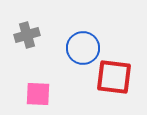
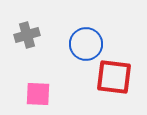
blue circle: moved 3 px right, 4 px up
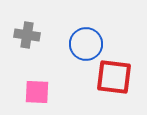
gray cross: rotated 25 degrees clockwise
pink square: moved 1 px left, 2 px up
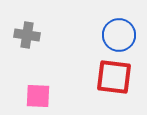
blue circle: moved 33 px right, 9 px up
pink square: moved 1 px right, 4 px down
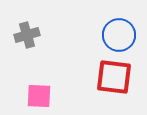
gray cross: rotated 25 degrees counterclockwise
pink square: moved 1 px right
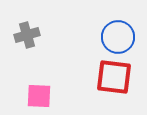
blue circle: moved 1 px left, 2 px down
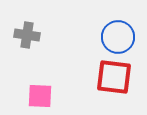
gray cross: rotated 25 degrees clockwise
pink square: moved 1 px right
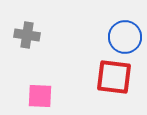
blue circle: moved 7 px right
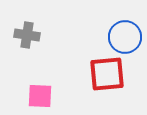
red square: moved 7 px left, 3 px up; rotated 12 degrees counterclockwise
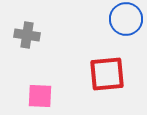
blue circle: moved 1 px right, 18 px up
